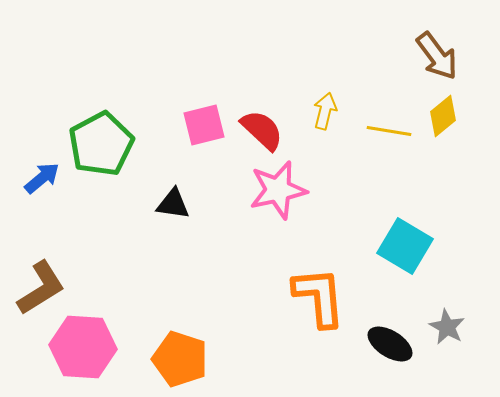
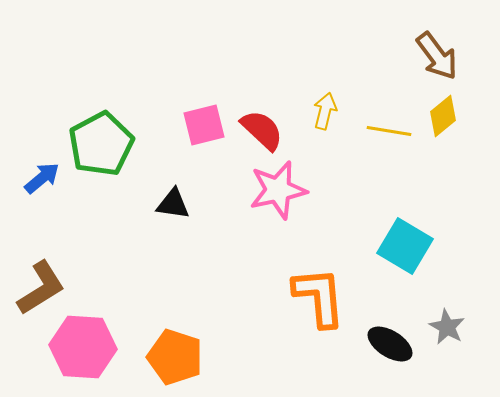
orange pentagon: moved 5 px left, 2 px up
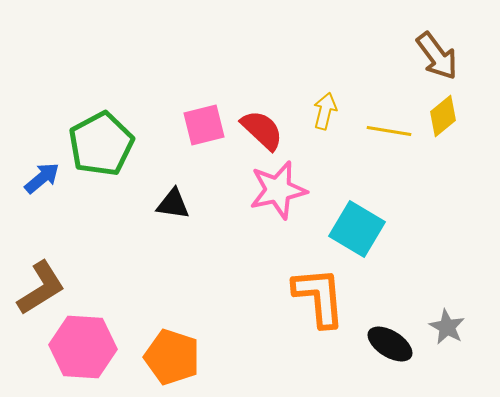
cyan square: moved 48 px left, 17 px up
orange pentagon: moved 3 px left
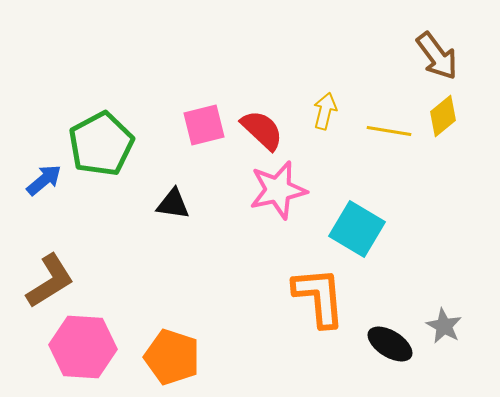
blue arrow: moved 2 px right, 2 px down
brown L-shape: moved 9 px right, 7 px up
gray star: moved 3 px left, 1 px up
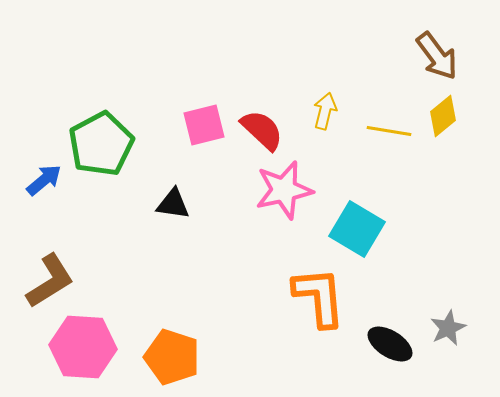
pink star: moved 6 px right
gray star: moved 4 px right, 2 px down; rotated 18 degrees clockwise
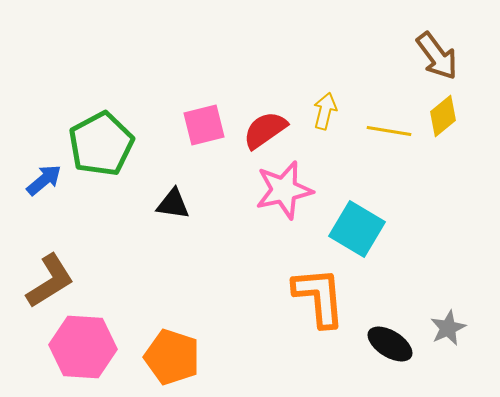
red semicircle: moved 3 px right; rotated 78 degrees counterclockwise
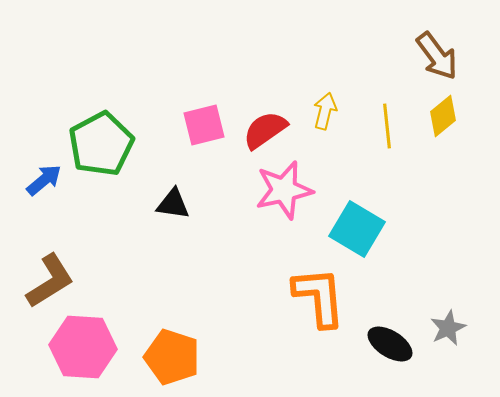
yellow line: moved 2 px left, 5 px up; rotated 75 degrees clockwise
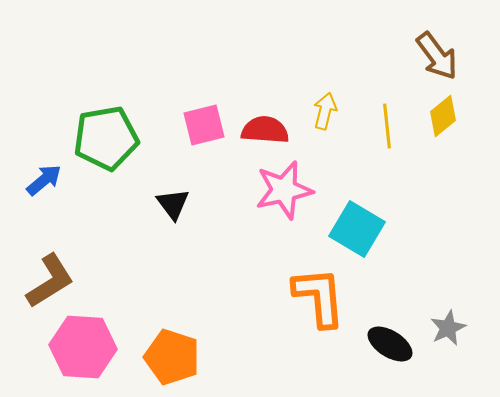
red semicircle: rotated 39 degrees clockwise
green pentagon: moved 5 px right, 6 px up; rotated 18 degrees clockwise
black triangle: rotated 45 degrees clockwise
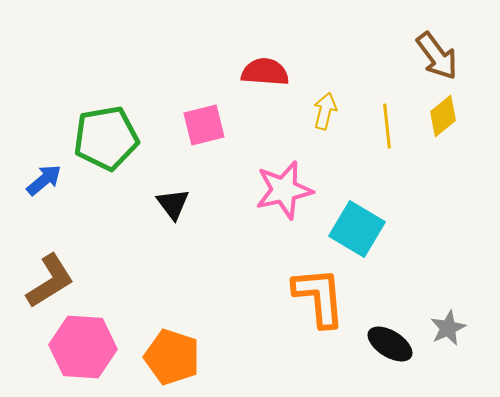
red semicircle: moved 58 px up
